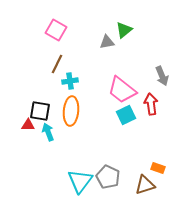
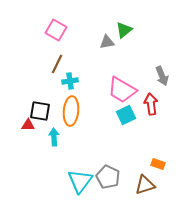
pink trapezoid: rotated 8 degrees counterclockwise
cyan arrow: moved 6 px right, 5 px down; rotated 18 degrees clockwise
orange rectangle: moved 4 px up
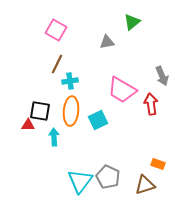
green triangle: moved 8 px right, 8 px up
cyan square: moved 28 px left, 5 px down
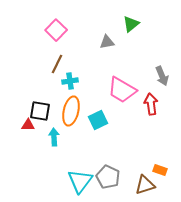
green triangle: moved 1 px left, 2 px down
pink square: rotated 15 degrees clockwise
orange ellipse: rotated 8 degrees clockwise
orange rectangle: moved 2 px right, 6 px down
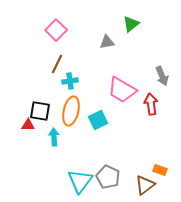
brown triangle: rotated 20 degrees counterclockwise
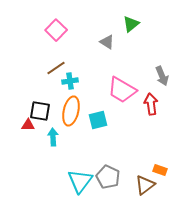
gray triangle: rotated 42 degrees clockwise
brown line: moved 1 px left, 4 px down; rotated 30 degrees clockwise
cyan square: rotated 12 degrees clockwise
cyan arrow: moved 1 px left
